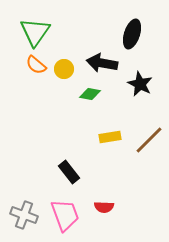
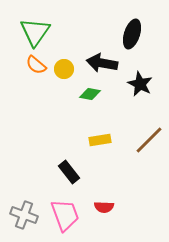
yellow rectangle: moved 10 px left, 3 px down
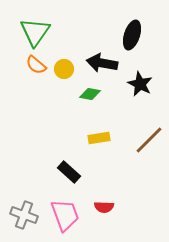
black ellipse: moved 1 px down
yellow rectangle: moved 1 px left, 2 px up
black rectangle: rotated 10 degrees counterclockwise
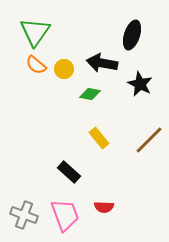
yellow rectangle: rotated 60 degrees clockwise
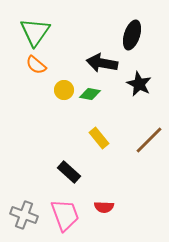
yellow circle: moved 21 px down
black star: moved 1 px left
